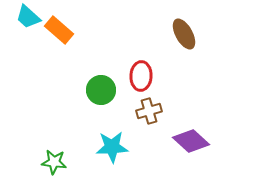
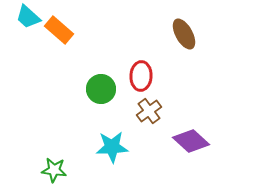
green circle: moved 1 px up
brown cross: rotated 20 degrees counterclockwise
green star: moved 8 px down
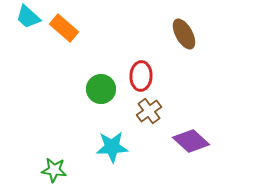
orange rectangle: moved 5 px right, 2 px up
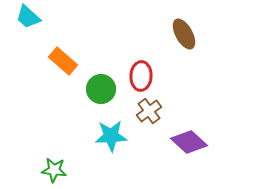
orange rectangle: moved 1 px left, 33 px down
purple diamond: moved 2 px left, 1 px down
cyan star: moved 1 px left, 11 px up
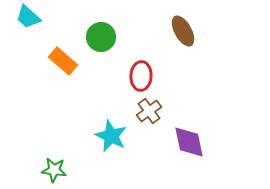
brown ellipse: moved 1 px left, 3 px up
green circle: moved 52 px up
cyan star: rotated 28 degrees clockwise
purple diamond: rotated 36 degrees clockwise
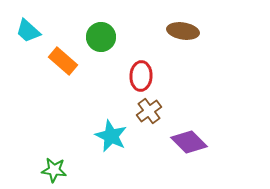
cyan trapezoid: moved 14 px down
brown ellipse: rotated 52 degrees counterclockwise
purple diamond: rotated 33 degrees counterclockwise
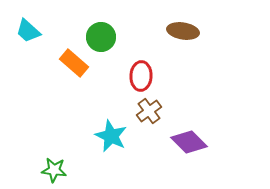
orange rectangle: moved 11 px right, 2 px down
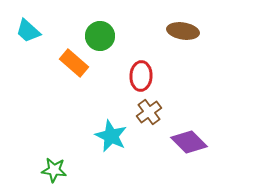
green circle: moved 1 px left, 1 px up
brown cross: moved 1 px down
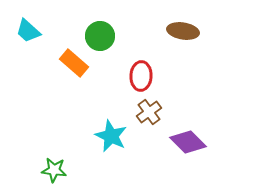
purple diamond: moved 1 px left
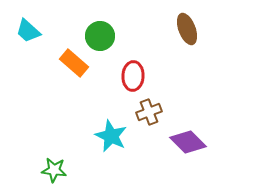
brown ellipse: moved 4 px right, 2 px up; rotated 60 degrees clockwise
red ellipse: moved 8 px left
brown cross: rotated 15 degrees clockwise
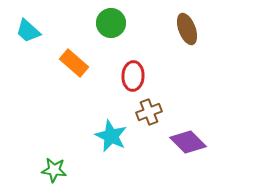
green circle: moved 11 px right, 13 px up
